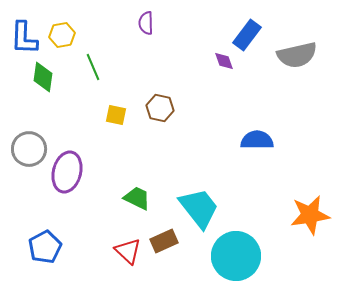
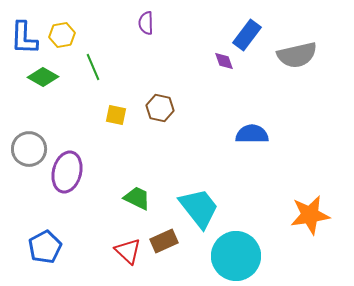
green diamond: rotated 68 degrees counterclockwise
blue semicircle: moved 5 px left, 6 px up
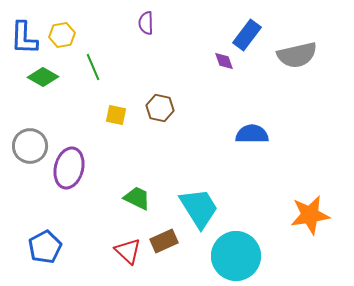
gray circle: moved 1 px right, 3 px up
purple ellipse: moved 2 px right, 4 px up
cyan trapezoid: rotated 6 degrees clockwise
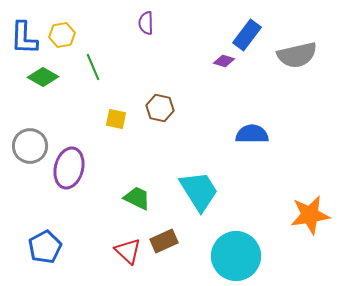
purple diamond: rotated 55 degrees counterclockwise
yellow square: moved 4 px down
cyan trapezoid: moved 17 px up
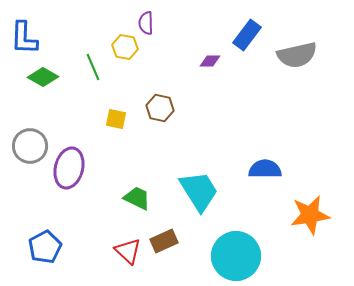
yellow hexagon: moved 63 px right, 12 px down; rotated 20 degrees clockwise
purple diamond: moved 14 px left; rotated 15 degrees counterclockwise
blue semicircle: moved 13 px right, 35 px down
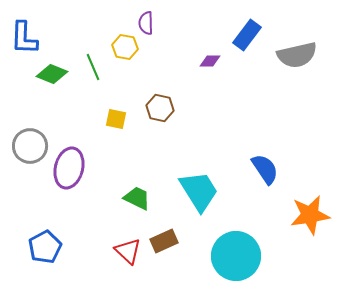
green diamond: moved 9 px right, 3 px up; rotated 8 degrees counterclockwise
blue semicircle: rotated 56 degrees clockwise
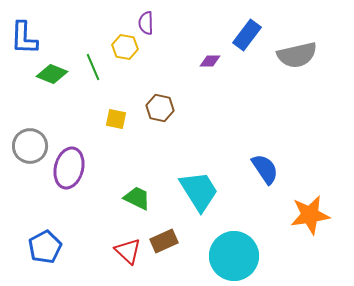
cyan circle: moved 2 px left
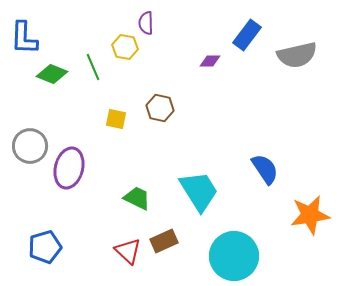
blue pentagon: rotated 12 degrees clockwise
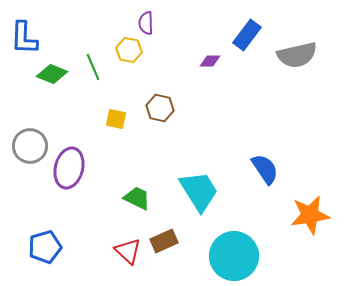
yellow hexagon: moved 4 px right, 3 px down
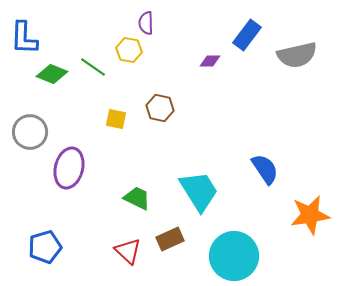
green line: rotated 32 degrees counterclockwise
gray circle: moved 14 px up
brown rectangle: moved 6 px right, 2 px up
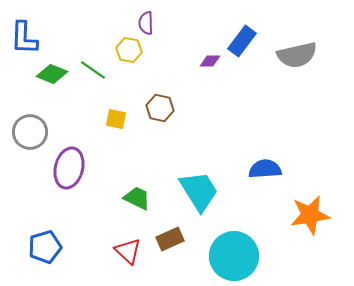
blue rectangle: moved 5 px left, 6 px down
green line: moved 3 px down
blue semicircle: rotated 60 degrees counterclockwise
